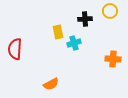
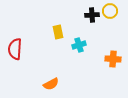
black cross: moved 7 px right, 4 px up
cyan cross: moved 5 px right, 2 px down
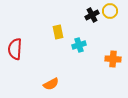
black cross: rotated 24 degrees counterclockwise
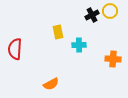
cyan cross: rotated 16 degrees clockwise
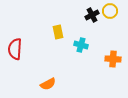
cyan cross: moved 2 px right; rotated 16 degrees clockwise
orange semicircle: moved 3 px left
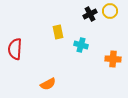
black cross: moved 2 px left, 1 px up
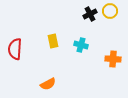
yellow rectangle: moved 5 px left, 9 px down
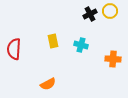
red semicircle: moved 1 px left
